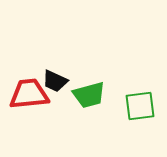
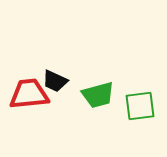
green trapezoid: moved 9 px right
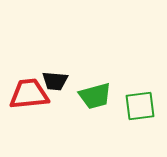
black trapezoid: rotated 20 degrees counterclockwise
green trapezoid: moved 3 px left, 1 px down
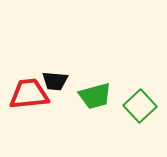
green square: rotated 36 degrees counterclockwise
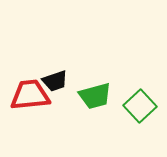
black trapezoid: rotated 24 degrees counterclockwise
red trapezoid: moved 1 px right, 1 px down
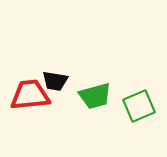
black trapezoid: rotated 28 degrees clockwise
green square: moved 1 px left; rotated 20 degrees clockwise
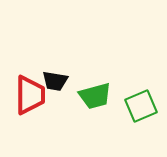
red trapezoid: rotated 96 degrees clockwise
green square: moved 2 px right
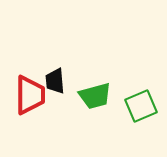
black trapezoid: rotated 76 degrees clockwise
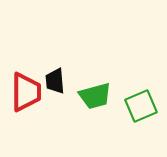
red trapezoid: moved 4 px left, 3 px up
